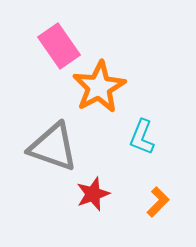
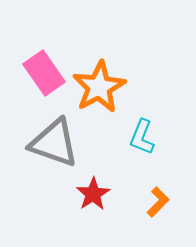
pink rectangle: moved 15 px left, 27 px down
gray triangle: moved 1 px right, 4 px up
red star: rotated 12 degrees counterclockwise
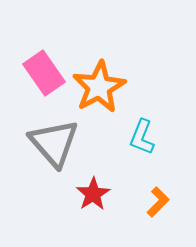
gray triangle: rotated 30 degrees clockwise
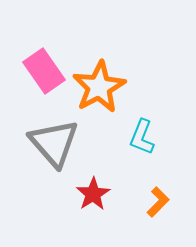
pink rectangle: moved 2 px up
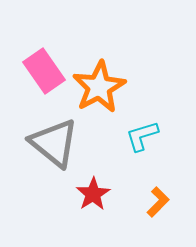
cyan L-shape: moved 1 px up; rotated 51 degrees clockwise
gray triangle: rotated 10 degrees counterclockwise
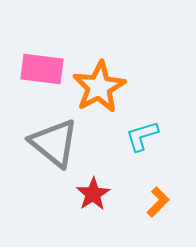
pink rectangle: moved 2 px left, 2 px up; rotated 48 degrees counterclockwise
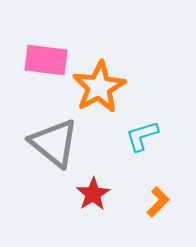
pink rectangle: moved 4 px right, 9 px up
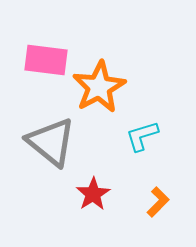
gray triangle: moved 3 px left, 1 px up
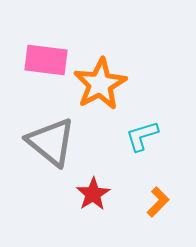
orange star: moved 1 px right, 3 px up
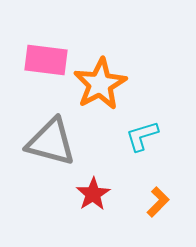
gray triangle: rotated 24 degrees counterclockwise
